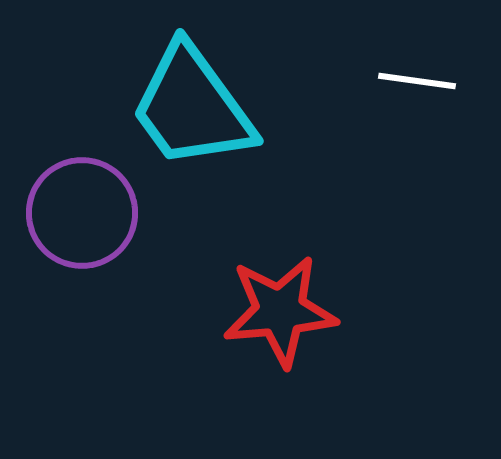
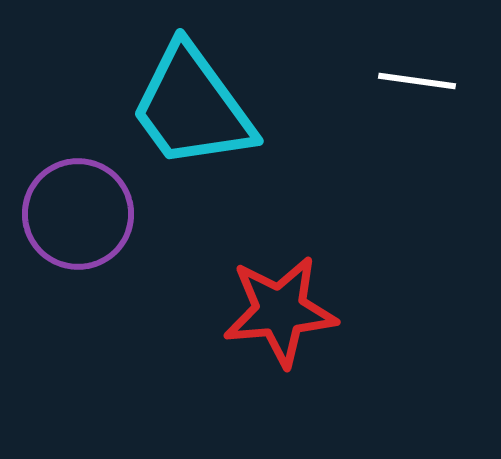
purple circle: moved 4 px left, 1 px down
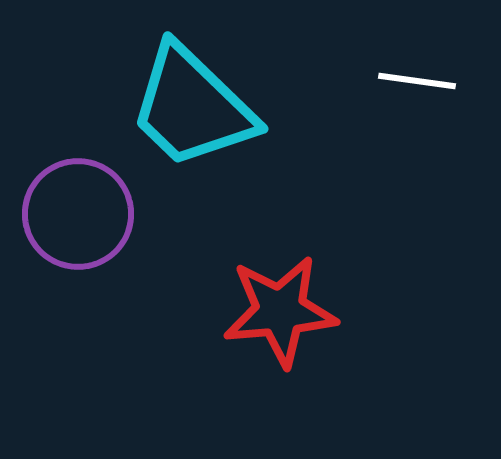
cyan trapezoid: rotated 10 degrees counterclockwise
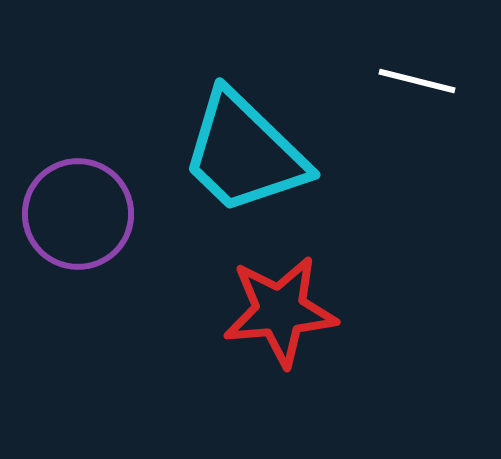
white line: rotated 6 degrees clockwise
cyan trapezoid: moved 52 px right, 46 px down
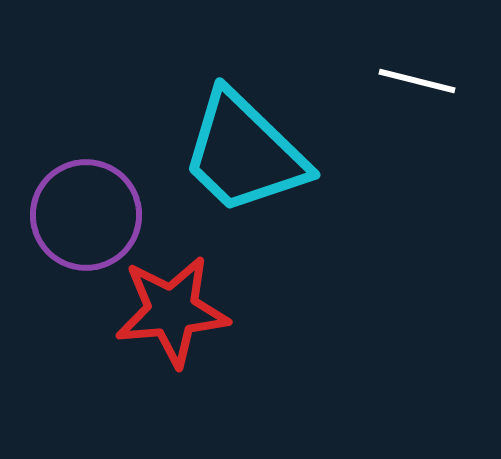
purple circle: moved 8 px right, 1 px down
red star: moved 108 px left
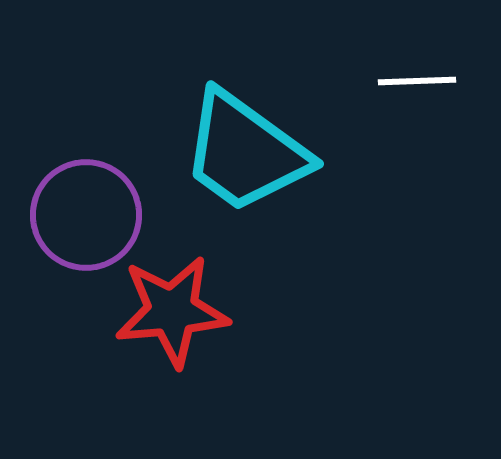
white line: rotated 16 degrees counterclockwise
cyan trapezoid: moved 1 px right, 1 px up; rotated 8 degrees counterclockwise
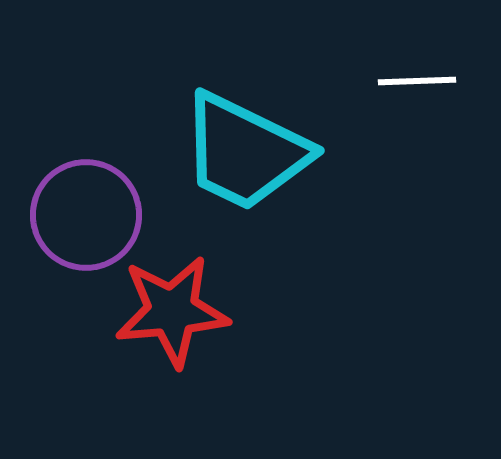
cyan trapezoid: rotated 10 degrees counterclockwise
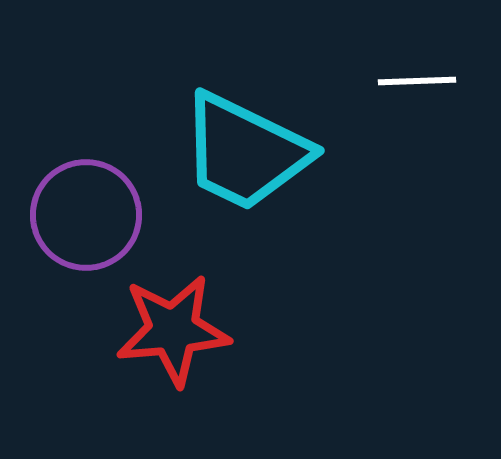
red star: moved 1 px right, 19 px down
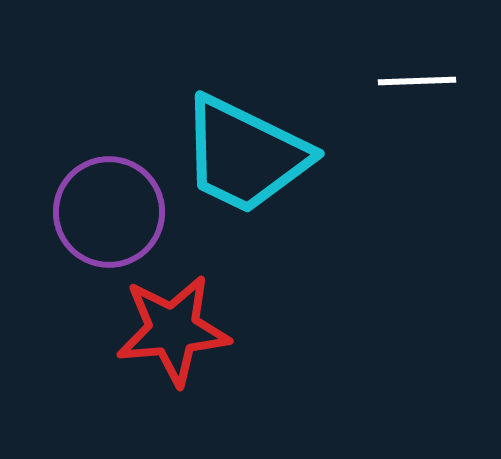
cyan trapezoid: moved 3 px down
purple circle: moved 23 px right, 3 px up
